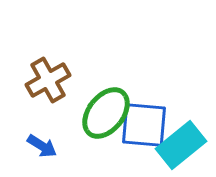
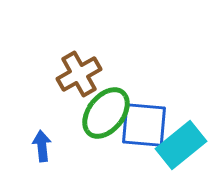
brown cross: moved 31 px right, 6 px up
blue arrow: rotated 128 degrees counterclockwise
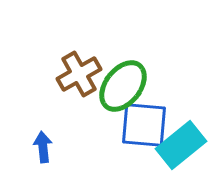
green ellipse: moved 17 px right, 27 px up
blue arrow: moved 1 px right, 1 px down
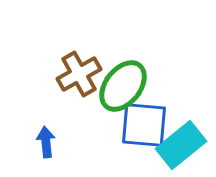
blue arrow: moved 3 px right, 5 px up
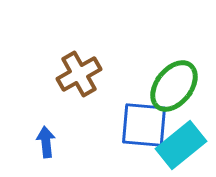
green ellipse: moved 51 px right
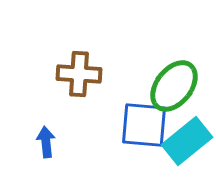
brown cross: rotated 33 degrees clockwise
cyan rectangle: moved 6 px right, 4 px up
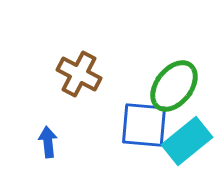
brown cross: rotated 24 degrees clockwise
blue arrow: moved 2 px right
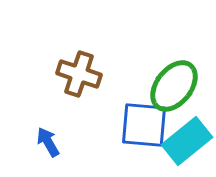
brown cross: rotated 9 degrees counterclockwise
blue arrow: rotated 24 degrees counterclockwise
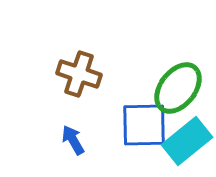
green ellipse: moved 4 px right, 2 px down
blue square: rotated 6 degrees counterclockwise
blue arrow: moved 25 px right, 2 px up
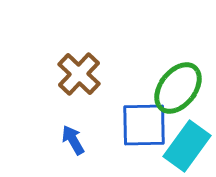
brown cross: rotated 24 degrees clockwise
cyan rectangle: moved 5 px down; rotated 15 degrees counterclockwise
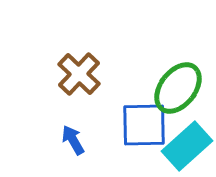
cyan rectangle: rotated 12 degrees clockwise
